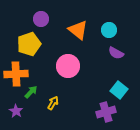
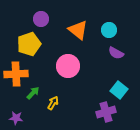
green arrow: moved 2 px right, 1 px down
purple star: moved 7 px down; rotated 24 degrees counterclockwise
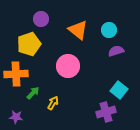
purple semicircle: moved 2 px up; rotated 133 degrees clockwise
purple star: moved 1 px up
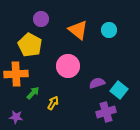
yellow pentagon: moved 1 px right, 1 px down; rotated 25 degrees counterclockwise
purple semicircle: moved 19 px left, 32 px down
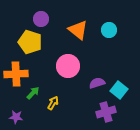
yellow pentagon: moved 3 px up; rotated 10 degrees counterclockwise
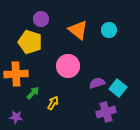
cyan square: moved 1 px left, 2 px up
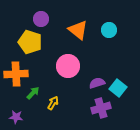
purple cross: moved 5 px left, 4 px up
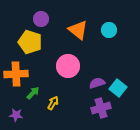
purple star: moved 2 px up
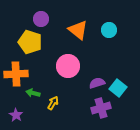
green arrow: rotated 120 degrees counterclockwise
purple star: rotated 24 degrees clockwise
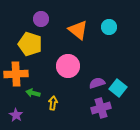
cyan circle: moved 3 px up
yellow pentagon: moved 2 px down
yellow arrow: rotated 24 degrees counterclockwise
